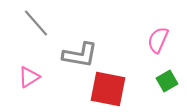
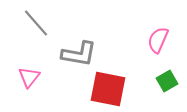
gray L-shape: moved 1 px left, 1 px up
pink triangle: rotated 20 degrees counterclockwise
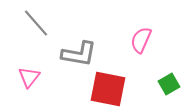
pink semicircle: moved 17 px left
green square: moved 2 px right, 3 px down
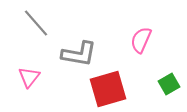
red square: rotated 27 degrees counterclockwise
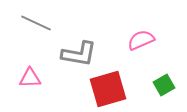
gray line: rotated 24 degrees counterclockwise
pink semicircle: rotated 44 degrees clockwise
pink triangle: moved 1 px right, 1 px down; rotated 50 degrees clockwise
green square: moved 5 px left, 1 px down
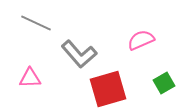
gray L-shape: rotated 39 degrees clockwise
green square: moved 2 px up
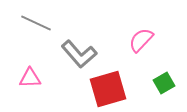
pink semicircle: rotated 24 degrees counterclockwise
